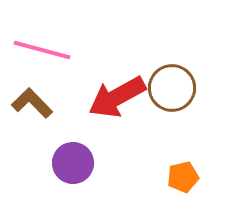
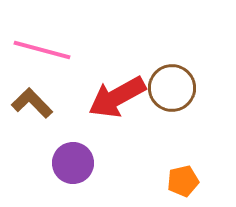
orange pentagon: moved 4 px down
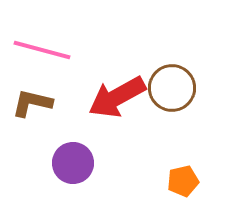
brown L-shape: rotated 33 degrees counterclockwise
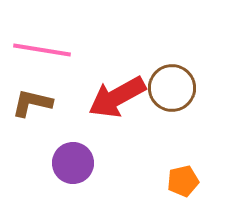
pink line: rotated 6 degrees counterclockwise
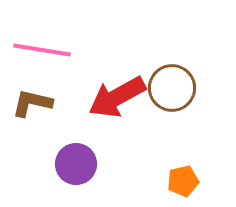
purple circle: moved 3 px right, 1 px down
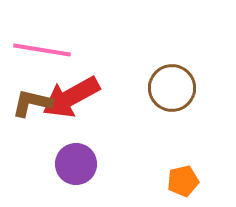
red arrow: moved 46 px left
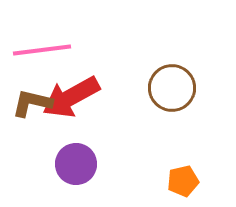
pink line: rotated 16 degrees counterclockwise
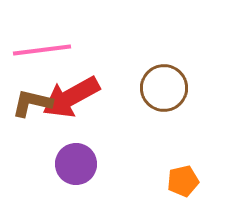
brown circle: moved 8 px left
